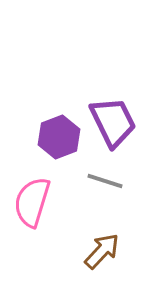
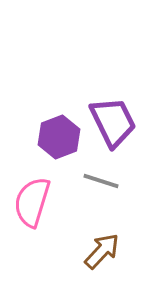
gray line: moved 4 px left
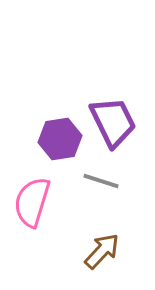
purple hexagon: moved 1 px right, 2 px down; rotated 12 degrees clockwise
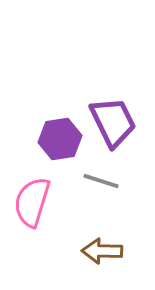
brown arrow: rotated 132 degrees counterclockwise
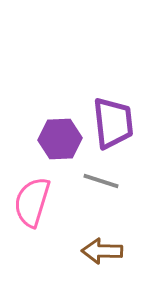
purple trapezoid: moved 1 px down; rotated 20 degrees clockwise
purple hexagon: rotated 6 degrees clockwise
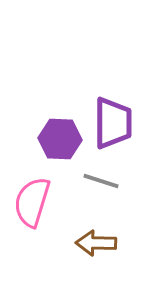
purple trapezoid: rotated 6 degrees clockwise
purple hexagon: rotated 6 degrees clockwise
brown arrow: moved 6 px left, 8 px up
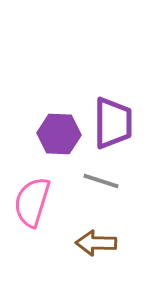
purple hexagon: moved 1 px left, 5 px up
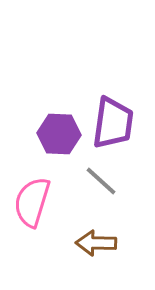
purple trapezoid: rotated 8 degrees clockwise
gray line: rotated 24 degrees clockwise
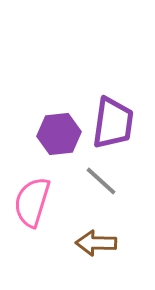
purple hexagon: rotated 9 degrees counterclockwise
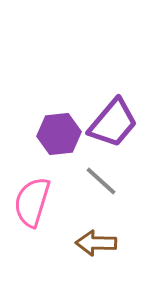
purple trapezoid: rotated 32 degrees clockwise
